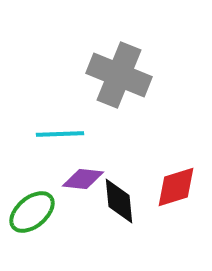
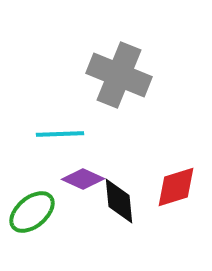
purple diamond: rotated 18 degrees clockwise
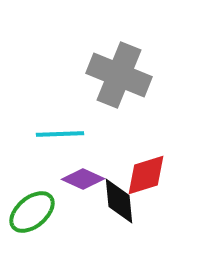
red diamond: moved 30 px left, 12 px up
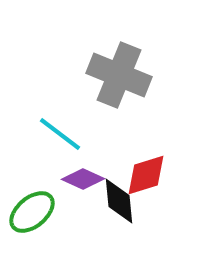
cyan line: rotated 39 degrees clockwise
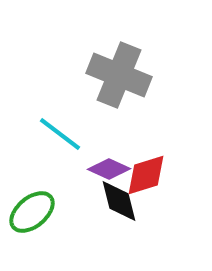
purple diamond: moved 26 px right, 10 px up
black diamond: rotated 9 degrees counterclockwise
